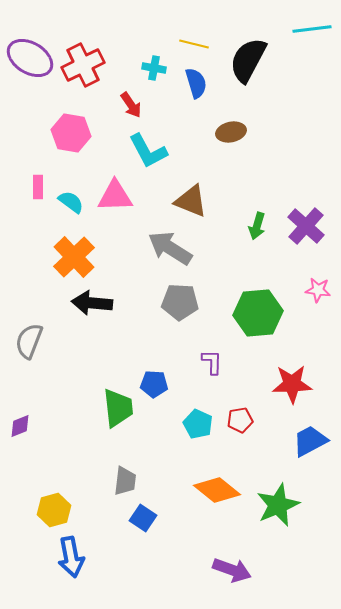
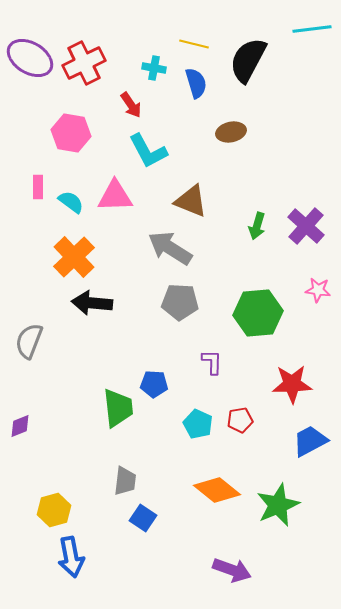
red cross: moved 1 px right, 2 px up
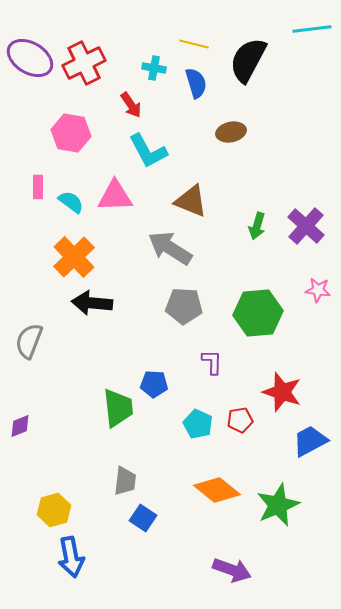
gray pentagon: moved 4 px right, 4 px down
red star: moved 10 px left, 8 px down; rotated 21 degrees clockwise
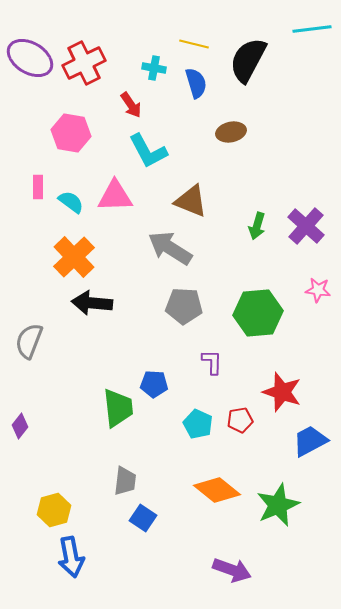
purple diamond: rotated 30 degrees counterclockwise
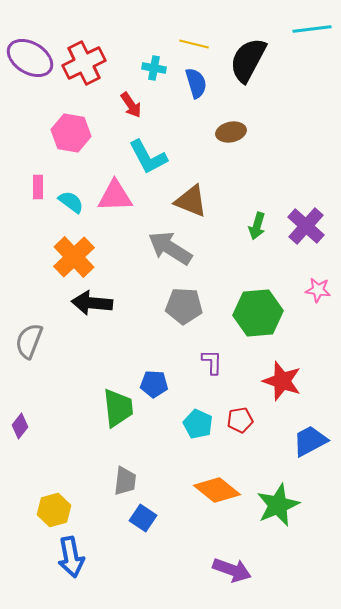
cyan L-shape: moved 6 px down
red star: moved 11 px up
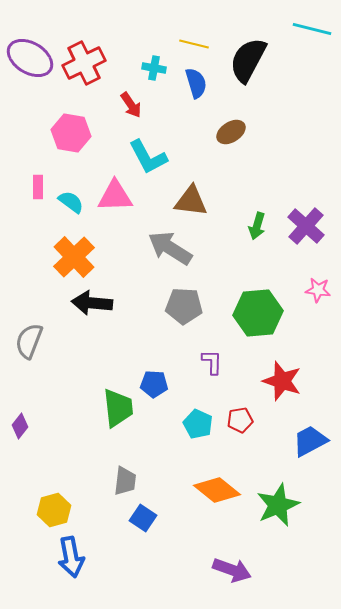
cyan line: rotated 21 degrees clockwise
brown ellipse: rotated 20 degrees counterclockwise
brown triangle: rotated 15 degrees counterclockwise
